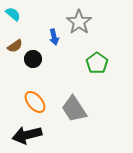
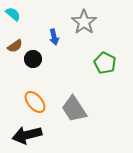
gray star: moved 5 px right
green pentagon: moved 8 px right; rotated 10 degrees counterclockwise
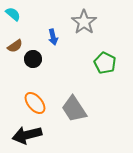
blue arrow: moved 1 px left
orange ellipse: moved 1 px down
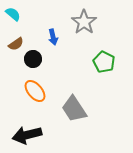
brown semicircle: moved 1 px right, 2 px up
green pentagon: moved 1 px left, 1 px up
orange ellipse: moved 12 px up
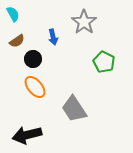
cyan semicircle: rotated 21 degrees clockwise
brown semicircle: moved 1 px right, 3 px up
orange ellipse: moved 4 px up
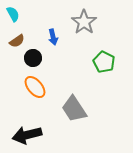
black circle: moved 1 px up
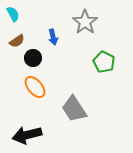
gray star: moved 1 px right
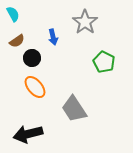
black circle: moved 1 px left
black arrow: moved 1 px right, 1 px up
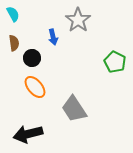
gray star: moved 7 px left, 2 px up
brown semicircle: moved 3 px left, 2 px down; rotated 63 degrees counterclockwise
green pentagon: moved 11 px right
